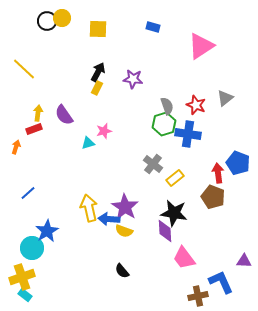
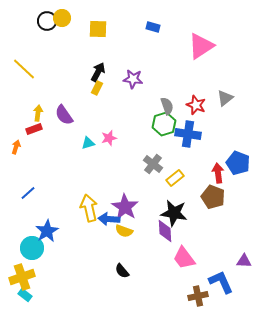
pink star at (104, 131): moved 5 px right, 7 px down
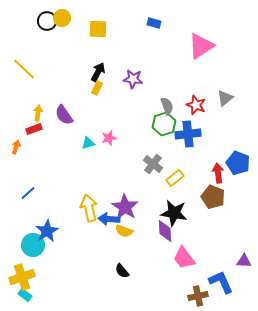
blue rectangle at (153, 27): moved 1 px right, 4 px up
blue cross at (188, 134): rotated 15 degrees counterclockwise
cyan circle at (32, 248): moved 1 px right, 3 px up
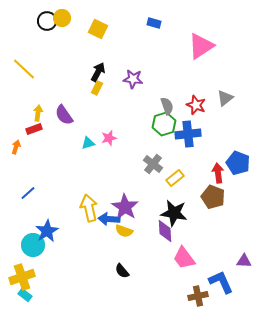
yellow square at (98, 29): rotated 24 degrees clockwise
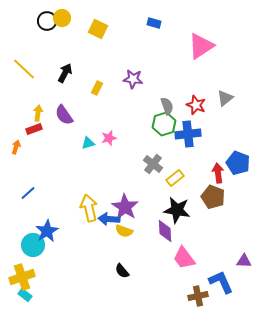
black arrow at (98, 72): moved 33 px left, 1 px down
black star at (174, 213): moved 3 px right, 3 px up
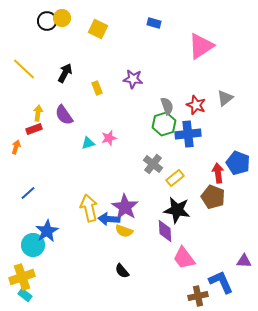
yellow rectangle at (97, 88): rotated 48 degrees counterclockwise
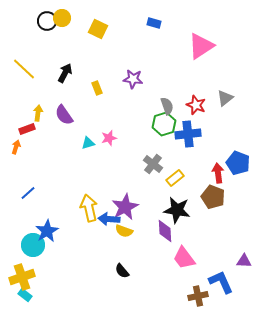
red rectangle at (34, 129): moved 7 px left
purple star at (125, 207): rotated 12 degrees clockwise
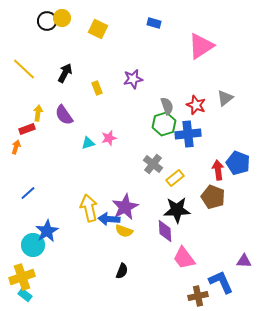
purple star at (133, 79): rotated 18 degrees counterclockwise
red arrow at (218, 173): moved 3 px up
black star at (177, 210): rotated 12 degrees counterclockwise
black semicircle at (122, 271): rotated 119 degrees counterclockwise
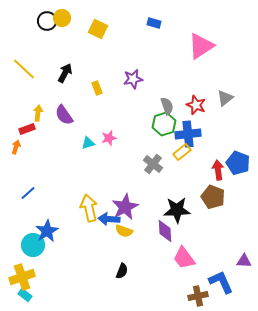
yellow rectangle at (175, 178): moved 7 px right, 26 px up
